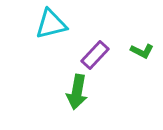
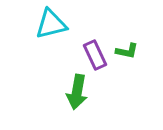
green L-shape: moved 15 px left; rotated 15 degrees counterclockwise
purple rectangle: rotated 68 degrees counterclockwise
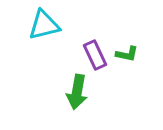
cyan triangle: moved 7 px left, 1 px down
green L-shape: moved 3 px down
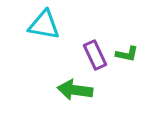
cyan triangle: rotated 24 degrees clockwise
green arrow: moved 2 px left, 2 px up; rotated 88 degrees clockwise
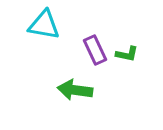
purple rectangle: moved 5 px up
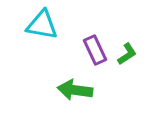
cyan triangle: moved 2 px left
green L-shape: rotated 45 degrees counterclockwise
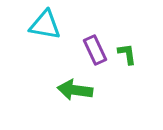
cyan triangle: moved 3 px right
green L-shape: rotated 65 degrees counterclockwise
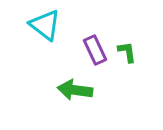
cyan triangle: rotated 28 degrees clockwise
green L-shape: moved 2 px up
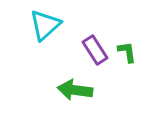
cyan triangle: rotated 40 degrees clockwise
purple rectangle: rotated 8 degrees counterclockwise
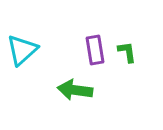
cyan triangle: moved 23 px left, 25 px down
purple rectangle: rotated 24 degrees clockwise
